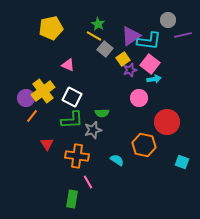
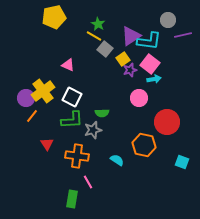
yellow pentagon: moved 3 px right, 11 px up
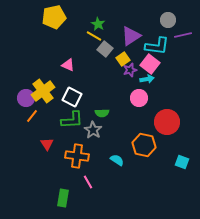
cyan L-shape: moved 8 px right, 5 px down
cyan arrow: moved 7 px left
gray star: rotated 24 degrees counterclockwise
green rectangle: moved 9 px left, 1 px up
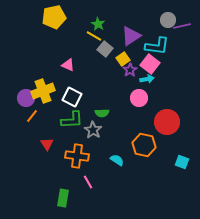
purple line: moved 1 px left, 9 px up
purple star: rotated 16 degrees counterclockwise
yellow cross: rotated 15 degrees clockwise
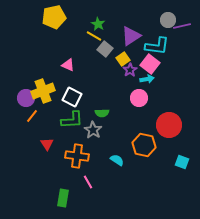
red circle: moved 2 px right, 3 px down
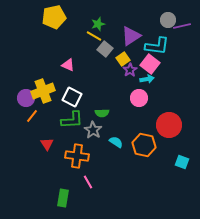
green star: rotated 24 degrees clockwise
cyan semicircle: moved 1 px left, 18 px up
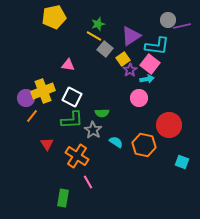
pink triangle: rotated 16 degrees counterclockwise
orange cross: rotated 25 degrees clockwise
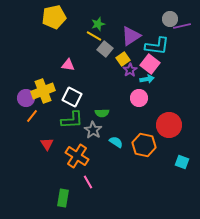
gray circle: moved 2 px right, 1 px up
